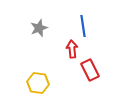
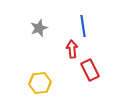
yellow hexagon: moved 2 px right; rotated 15 degrees counterclockwise
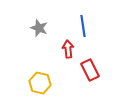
gray star: rotated 30 degrees counterclockwise
red arrow: moved 4 px left
yellow hexagon: rotated 20 degrees clockwise
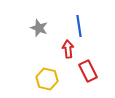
blue line: moved 4 px left
red rectangle: moved 2 px left, 1 px down
yellow hexagon: moved 7 px right, 4 px up
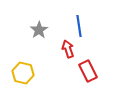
gray star: moved 2 px down; rotated 18 degrees clockwise
red arrow: rotated 12 degrees counterclockwise
yellow hexagon: moved 24 px left, 6 px up
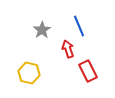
blue line: rotated 15 degrees counterclockwise
gray star: moved 3 px right
yellow hexagon: moved 6 px right
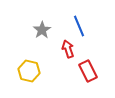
yellow hexagon: moved 2 px up
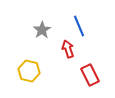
red rectangle: moved 2 px right, 4 px down
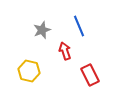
gray star: rotated 12 degrees clockwise
red arrow: moved 3 px left, 2 px down
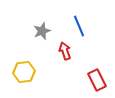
gray star: moved 1 px down
yellow hexagon: moved 5 px left, 1 px down; rotated 20 degrees counterclockwise
red rectangle: moved 7 px right, 5 px down
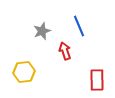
red rectangle: rotated 25 degrees clockwise
